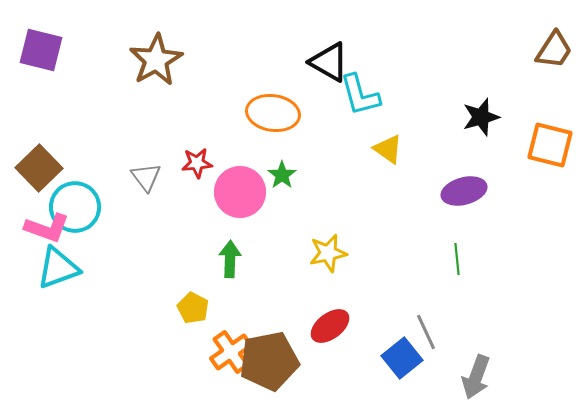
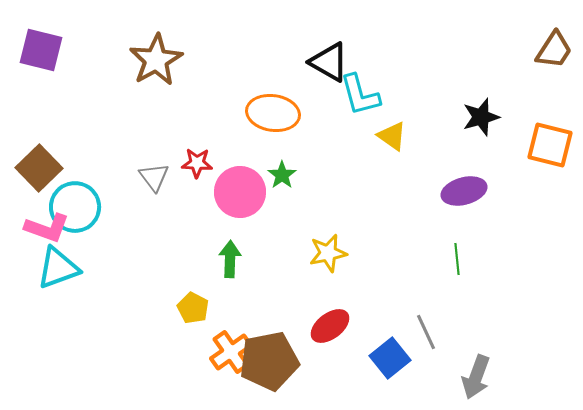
yellow triangle: moved 4 px right, 13 px up
red star: rotated 8 degrees clockwise
gray triangle: moved 8 px right
blue square: moved 12 px left
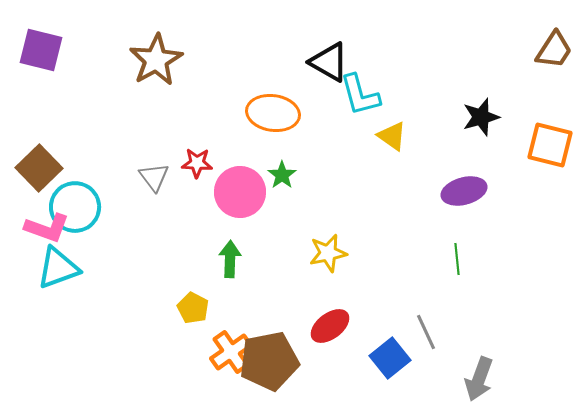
gray arrow: moved 3 px right, 2 px down
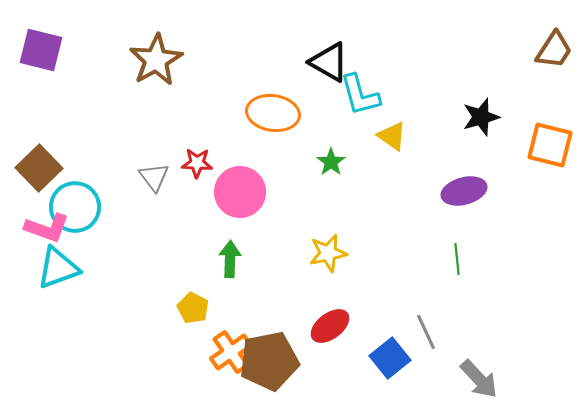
green star: moved 49 px right, 13 px up
gray arrow: rotated 63 degrees counterclockwise
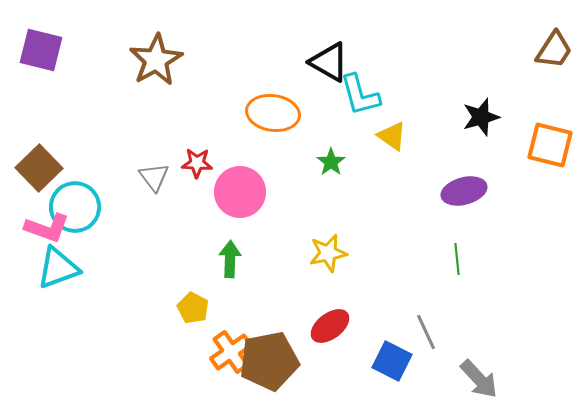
blue square: moved 2 px right, 3 px down; rotated 24 degrees counterclockwise
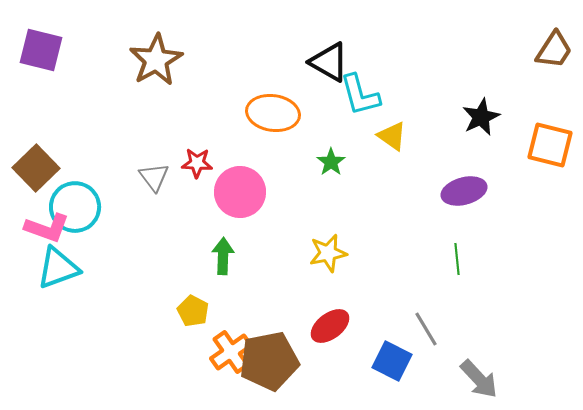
black star: rotated 9 degrees counterclockwise
brown square: moved 3 px left
green arrow: moved 7 px left, 3 px up
yellow pentagon: moved 3 px down
gray line: moved 3 px up; rotated 6 degrees counterclockwise
